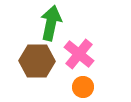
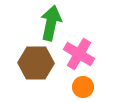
pink cross: rotated 8 degrees counterclockwise
brown hexagon: moved 1 px left, 2 px down
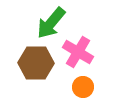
green arrow: rotated 152 degrees counterclockwise
pink cross: moved 1 px left, 2 px up
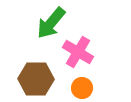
brown hexagon: moved 16 px down
orange circle: moved 1 px left, 1 px down
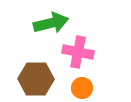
green arrow: rotated 144 degrees counterclockwise
pink cross: rotated 20 degrees counterclockwise
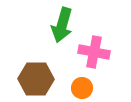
green arrow: moved 11 px right, 2 px down; rotated 120 degrees clockwise
pink cross: moved 16 px right
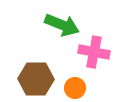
green arrow: rotated 84 degrees counterclockwise
orange circle: moved 7 px left
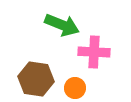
pink cross: rotated 8 degrees counterclockwise
brown hexagon: rotated 8 degrees clockwise
